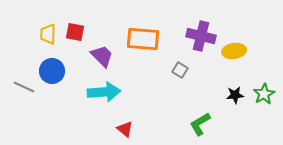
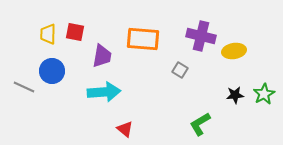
purple trapezoid: rotated 55 degrees clockwise
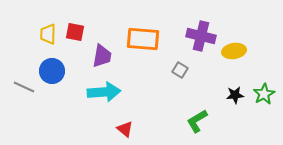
green L-shape: moved 3 px left, 3 px up
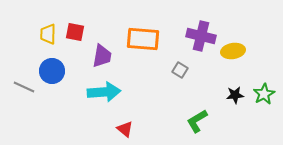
yellow ellipse: moved 1 px left
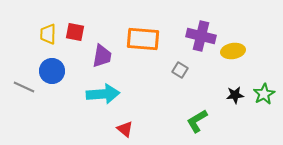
cyan arrow: moved 1 px left, 2 px down
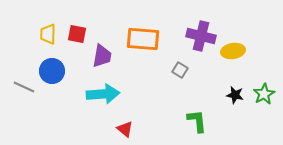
red square: moved 2 px right, 2 px down
black star: rotated 18 degrees clockwise
green L-shape: rotated 115 degrees clockwise
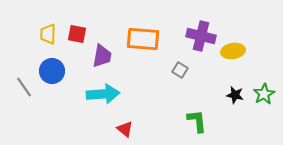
gray line: rotated 30 degrees clockwise
